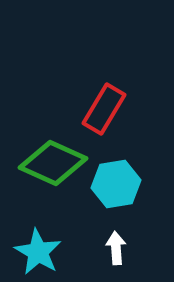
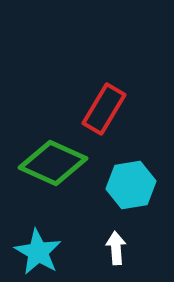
cyan hexagon: moved 15 px right, 1 px down
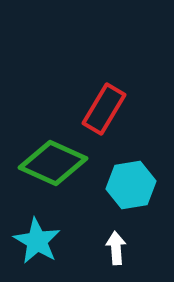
cyan star: moved 1 px left, 11 px up
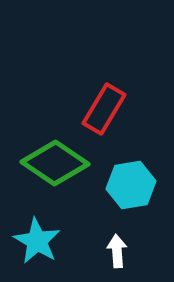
green diamond: moved 2 px right; rotated 10 degrees clockwise
white arrow: moved 1 px right, 3 px down
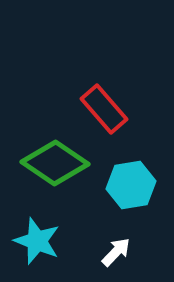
red rectangle: rotated 72 degrees counterclockwise
cyan star: rotated 9 degrees counterclockwise
white arrow: moved 1 px left, 1 px down; rotated 48 degrees clockwise
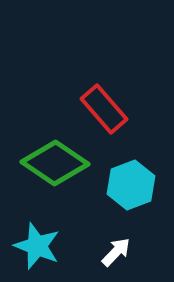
cyan hexagon: rotated 12 degrees counterclockwise
cyan star: moved 5 px down
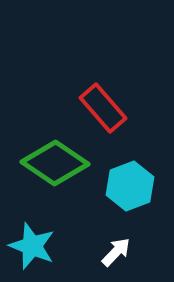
red rectangle: moved 1 px left, 1 px up
cyan hexagon: moved 1 px left, 1 px down
cyan star: moved 5 px left
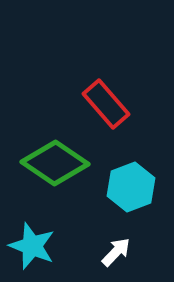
red rectangle: moved 3 px right, 4 px up
cyan hexagon: moved 1 px right, 1 px down
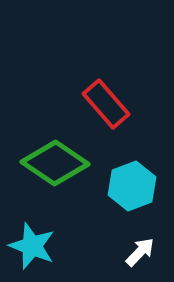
cyan hexagon: moved 1 px right, 1 px up
white arrow: moved 24 px right
